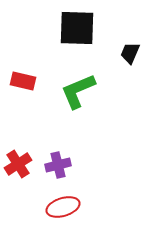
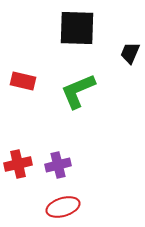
red cross: rotated 20 degrees clockwise
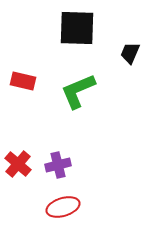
red cross: rotated 36 degrees counterclockwise
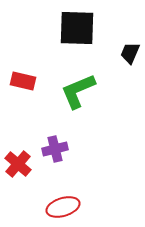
purple cross: moved 3 px left, 16 px up
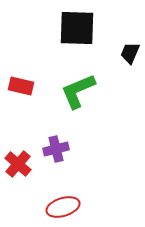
red rectangle: moved 2 px left, 5 px down
purple cross: moved 1 px right
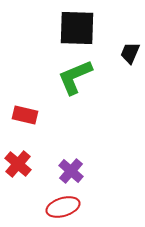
red rectangle: moved 4 px right, 29 px down
green L-shape: moved 3 px left, 14 px up
purple cross: moved 15 px right, 22 px down; rotated 35 degrees counterclockwise
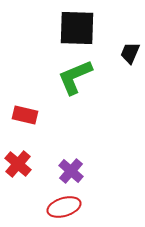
red ellipse: moved 1 px right
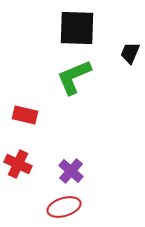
green L-shape: moved 1 px left
red cross: rotated 16 degrees counterclockwise
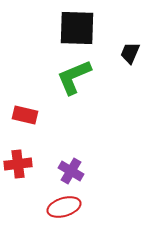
red cross: rotated 32 degrees counterclockwise
purple cross: rotated 10 degrees counterclockwise
